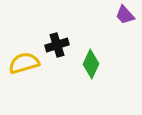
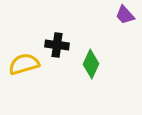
black cross: rotated 25 degrees clockwise
yellow semicircle: moved 1 px down
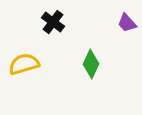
purple trapezoid: moved 2 px right, 8 px down
black cross: moved 4 px left, 23 px up; rotated 30 degrees clockwise
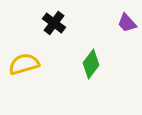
black cross: moved 1 px right, 1 px down
green diamond: rotated 12 degrees clockwise
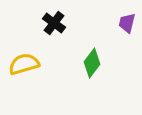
purple trapezoid: rotated 55 degrees clockwise
green diamond: moved 1 px right, 1 px up
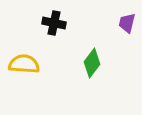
black cross: rotated 25 degrees counterclockwise
yellow semicircle: rotated 20 degrees clockwise
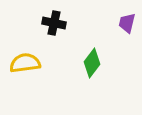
yellow semicircle: moved 1 px right, 1 px up; rotated 12 degrees counterclockwise
